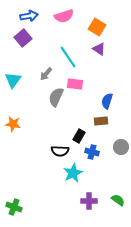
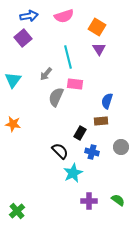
purple triangle: rotated 24 degrees clockwise
cyan line: rotated 20 degrees clockwise
black rectangle: moved 1 px right, 3 px up
black semicircle: rotated 138 degrees counterclockwise
green cross: moved 3 px right, 4 px down; rotated 28 degrees clockwise
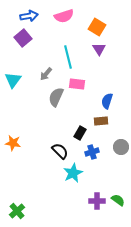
pink rectangle: moved 2 px right
orange star: moved 19 px down
blue cross: rotated 32 degrees counterclockwise
purple cross: moved 8 px right
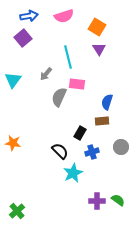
gray semicircle: moved 3 px right
blue semicircle: moved 1 px down
brown rectangle: moved 1 px right
